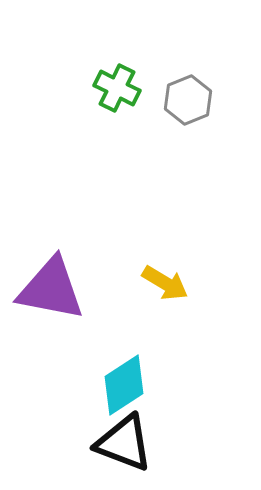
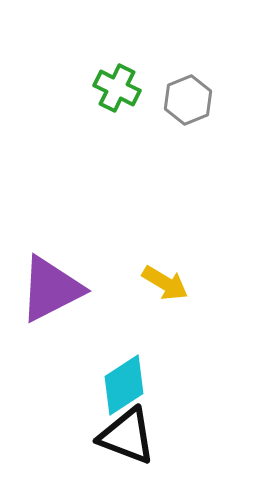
purple triangle: rotated 38 degrees counterclockwise
black triangle: moved 3 px right, 7 px up
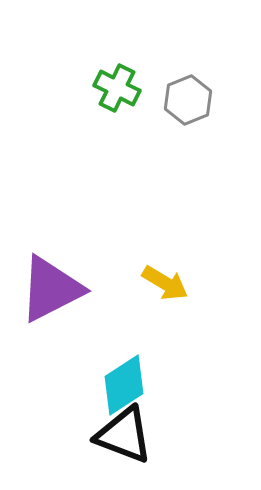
black triangle: moved 3 px left, 1 px up
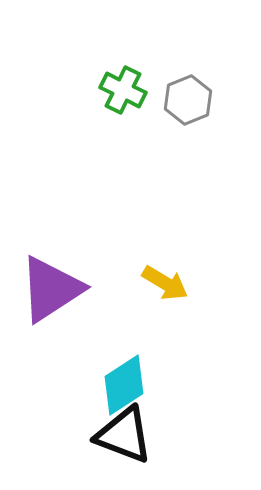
green cross: moved 6 px right, 2 px down
purple triangle: rotated 6 degrees counterclockwise
